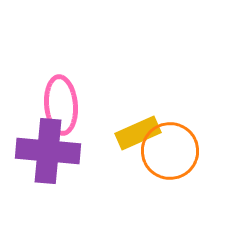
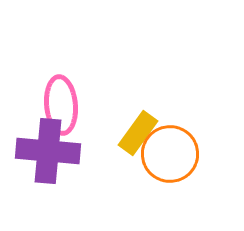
yellow rectangle: rotated 30 degrees counterclockwise
orange circle: moved 3 px down
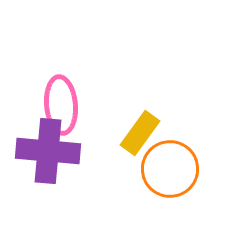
yellow rectangle: moved 2 px right
orange circle: moved 15 px down
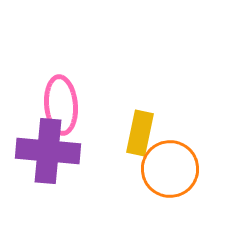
yellow rectangle: rotated 24 degrees counterclockwise
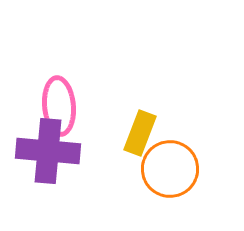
pink ellipse: moved 2 px left, 1 px down
yellow rectangle: rotated 9 degrees clockwise
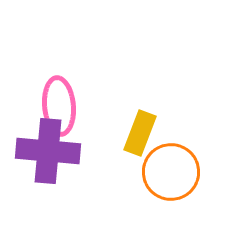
orange circle: moved 1 px right, 3 px down
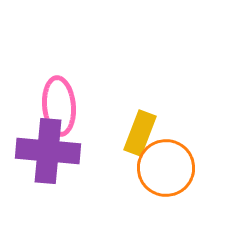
orange circle: moved 5 px left, 4 px up
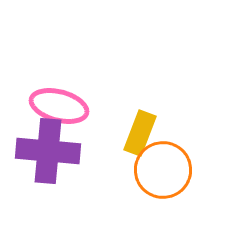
pink ellipse: rotated 70 degrees counterclockwise
orange circle: moved 3 px left, 2 px down
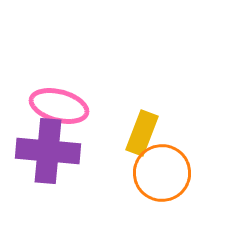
yellow rectangle: moved 2 px right
orange circle: moved 1 px left, 3 px down
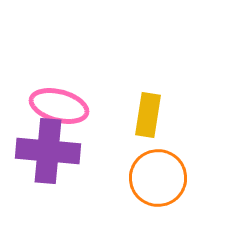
yellow rectangle: moved 6 px right, 18 px up; rotated 12 degrees counterclockwise
orange circle: moved 4 px left, 5 px down
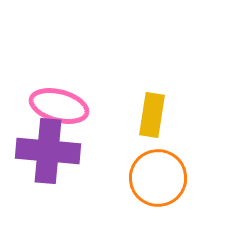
yellow rectangle: moved 4 px right
